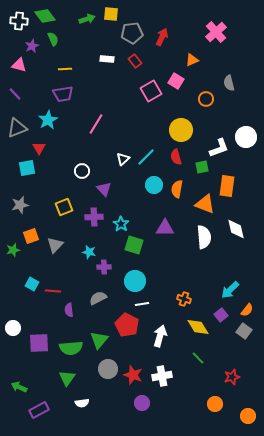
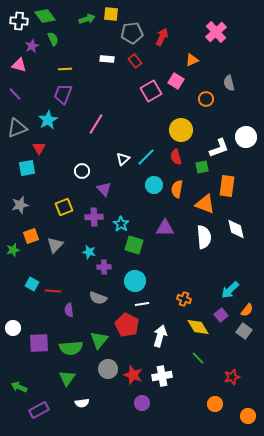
purple trapezoid at (63, 94): rotated 120 degrees clockwise
gray semicircle at (98, 298): rotated 132 degrees counterclockwise
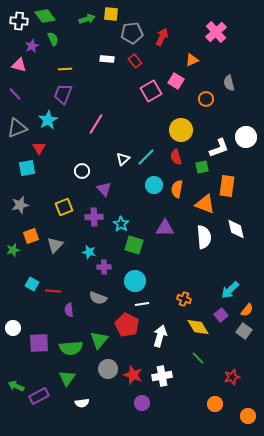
green arrow at (19, 387): moved 3 px left, 1 px up
purple rectangle at (39, 410): moved 14 px up
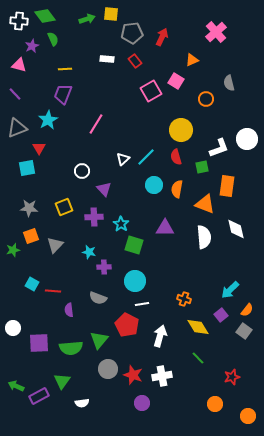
white circle at (246, 137): moved 1 px right, 2 px down
gray star at (20, 205): moved 9 px right, 3 px down; rotated 18 degrees clockwise
green triangle at (67, 378): moved 5 px left, 3 px down
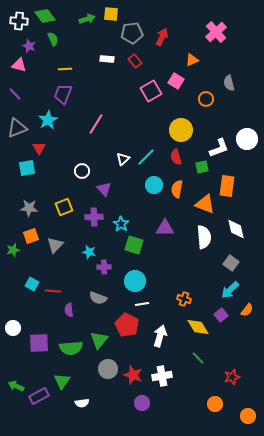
purple star at (32, 46): moved 3 px left; rotated 24 degrees counterclockwise
gray square at (244, 331): moved 13 px left, 68 px up
